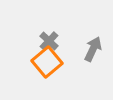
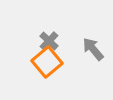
gray arrow: rotated 65 degrees counterclockwise
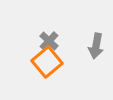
gray arrow: moved 3 px right, 3 px up; rotated 130 degrees counterclockwise
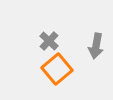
orange square: moved 10 px right, 7 px down
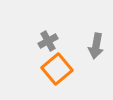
gray cross: moved 1 px left; rotated 18 degrees clockwise
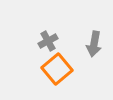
gray arrow: moved 2 px left, 2 px up
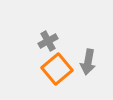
gray arrow: moved 6 px left, 18 px down
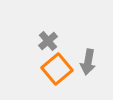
gray cross: rotated 12 degrees counterclockwise
